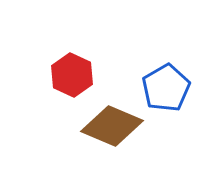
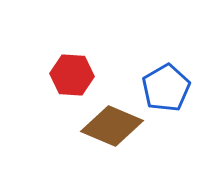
red hexagon: rotated 21 degrees counterclockwise
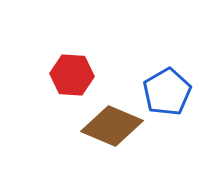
blue pentagon: moved 1 px right, 4 px down
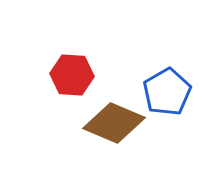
brown diamond: moved 2 px right, 3 px up
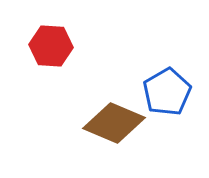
red hexagon: moved 21 px left, 29 px up
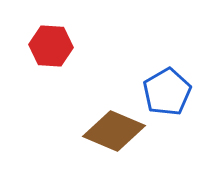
brown diamond: moved 8 px down
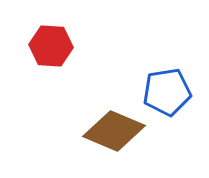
blue pentagon: rotated 21 degrees clockwise
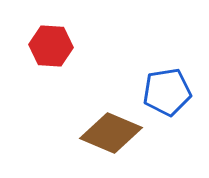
brown diamond: moved 3 px left, 2 px down
